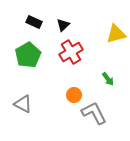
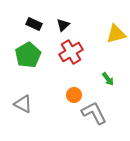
black rectangle: moved 2 px down
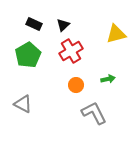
red cross: moved 1 px up
green arrow: rotated 64 degrees counterclockwise
orange circle: moved 2 px right, 10 px up
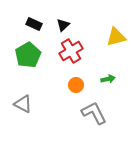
yellow triangle: moved 3 px down
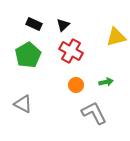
red cross: rotated 30 degrees counterclockwise
green arrow: moved 2 px left, 3 px down
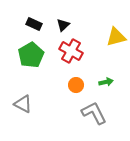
green pentagon: moved 3 px right
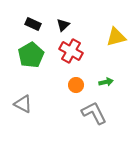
black rectangle: moved 1 px left
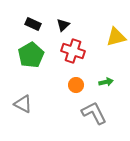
red cross: moved 2 px right; rotated 10 degrees counterclockwise
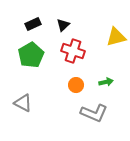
black rectangle: rotated 49 degrees counterclockwise
gray triangle: moved 1 px up
gray L-shape: rotated 140 degrees clockwise
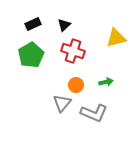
black triangle: moved 1 px right
yellow triangle: moved 1 px down
gray triangle: moved 39 px right; rotated 42 degrees clockwise
